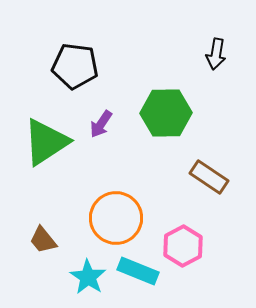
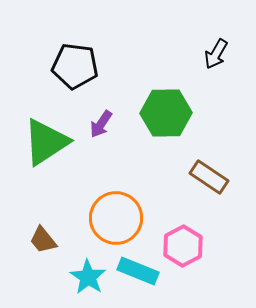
black arrow: rotated 20 degrees clockwise
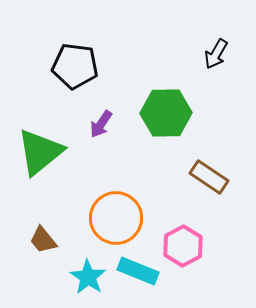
green triangle: moved 6 px left, 10 px down; rotated 6 degrees counterclockwise
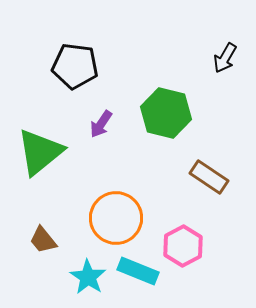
black arrow: moved 9 px right, 4 px down
green hexagon: rotated 15 degrees clockwise
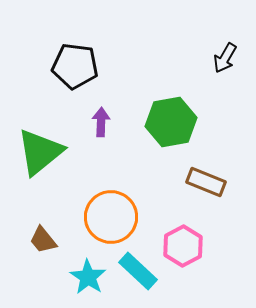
green hexagon: moved 5 px right, 9 px down; rotated 24 degrees counterclockwise
purple arrow: moved 2 px up; rotated 148 degrees clockwise
brown rectangle: moved 3 px left, 5 px down; rotated 12 degrees counterclockwise
orange circle: moved 5 px left, 1 px up
cyan rectangle: rotated 21 degrees clockwise
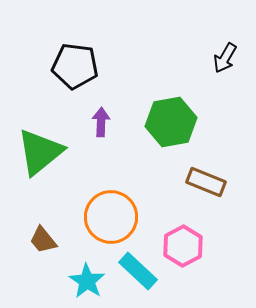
cyan star: moved 1 px left, 4 px down
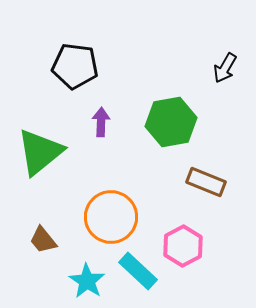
black arrow: moved 10 px down
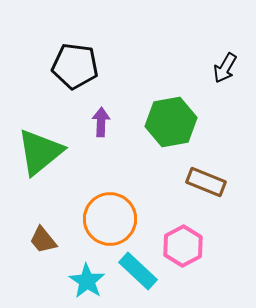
orange circle: moved 1 px left, 2 px down
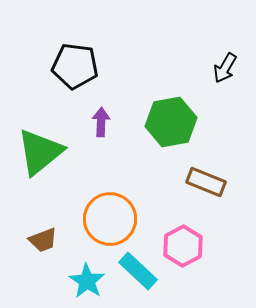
brown trapezoid: rotated 72 degrees counterclockwise
